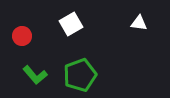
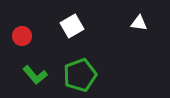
white square: moved 1 px right, 2 px down
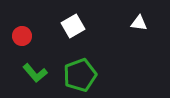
white square: moved 1 px right
green L-shape: moved 2 px up
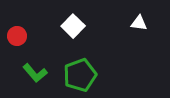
white square: rotated 15 degrees counterclockwise
red circle: moved 5 px left
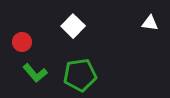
white triangle: moved 11 px right
red circle: moved 5 px right, 6 px down
green pentagon: rotated 12 degrees clockwise
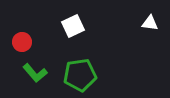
white square: rotated 20 degrees clockwise
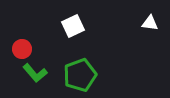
red circle: moved 7 px down
green pentagon: rotated 12 degrees counterclockwise
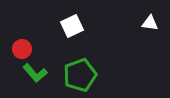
white square: moved 1 px left
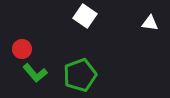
white square: moved 13 px right, 10 px up; rotated 30 degrees counterclockwise
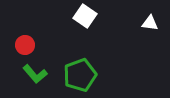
red circle: moved 3 px right, 4 px up
green L-shape: moved 1 px down
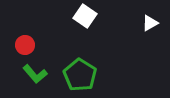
white triangle: rotated 36 degrees counterclockwise
green pentagon: rotated 20 degrees counterclockwise
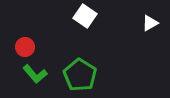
red circle: moved 2 px down
